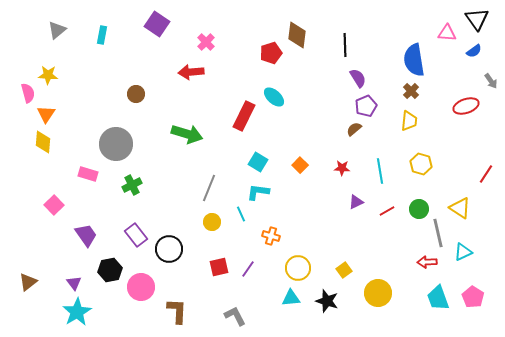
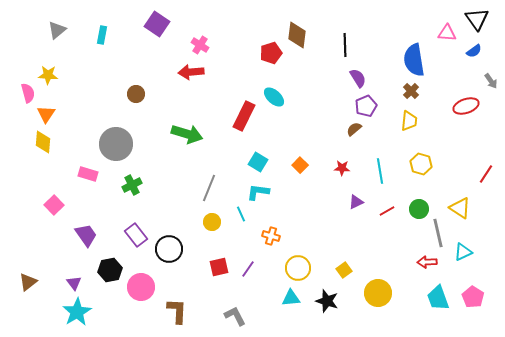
pink cross at (206, 42): moved 6 px left, 3 px down; rotated 12 degrees counterclockwise
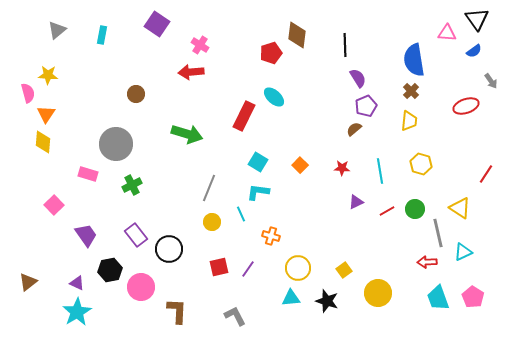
green circle at (419, 209): moved 4 px left
purple triangle at (74, 283): moved 3 px right; rotated 28 degrees counterclockwise
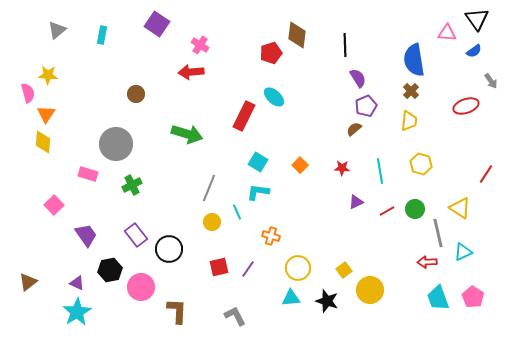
cyan line at (241, 214): moved 4 px left, 2 px up
yellow circle at (378, 293): moved 8 px left, 3 px up
